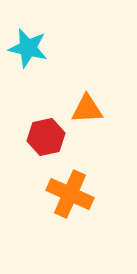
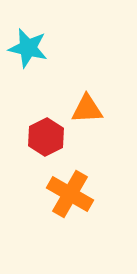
red hexagon: rotated 15 degrees counterclockwise
orange cross: rotated 6 degrees clockwise
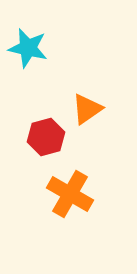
orange triangle: rotated 32 degrees counterclockwise
red hexagon: rotated 12 degrees clockwise
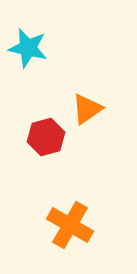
orange cross: moved 31 px down
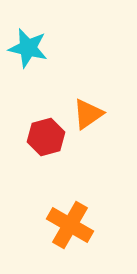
orange triangle: moved 1 px right, 5 px down
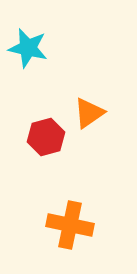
orange triangle: moved 1 px right, 1 px up
orange cross: rotated 18 degrees counterclockwise
